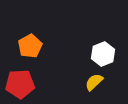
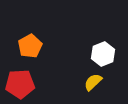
yellow semicircle: moved 1 px left
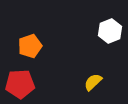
orange pentagon: rotated 10 degrees clockwise
white hexagon: moved 7 px right, 23 px up
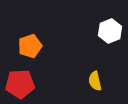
yellow semicircle: moved 2 px right, 1 px up; rotated 60 degrees counterclockwise
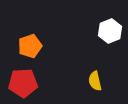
red pentagon: moved 3 px right, 1 px up
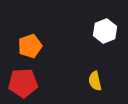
white hexagon: moved 5 px left
